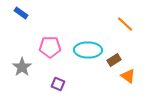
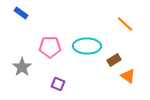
cyan ellipse: moved 1 px left, 4 px up
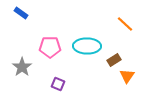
orange triangle: moved 1 px left; rotated 28 degrees clockwise
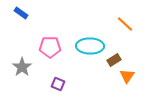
cyan ellipse: moved 3 px right
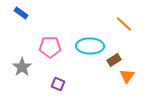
orange line: moved 1 px left
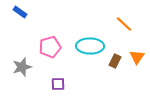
blue rectangle: moved 1 px left, 1 px up
pink pentagon: rotated 15 degrees counterclockwise
brown rectangle: moved 1 px right, 1 px down; rotated 32 degrees counterclockwise
gray star: rotated 18 degrees clockwise
orange triangle: moved 10 px right, 19 px up
purple square: rotated 24 degrees counterclockwise
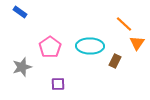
pink pentagon: rotated 20 degrees counterclockwise
orange triangle: moved 14 px up
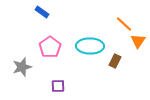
blue rectangle: moved 22 px right
orange triangle: moved 1 px right, 2 px up
purple square: moved 2 px down
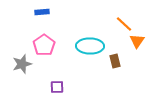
blue rectangle: rotated 40 degrees counterclockwise
orange triangle: moved 1 px left
pink pentagon: moved 6 px left, 2 px up
brown rectangle: rotated 40 degrees counterclockwise
gray star: moved 3 px up
purple square: moved 1 px left, 1 px down
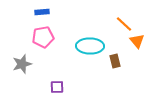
orange triangle: rotated 14 degrees counterclockwise
pink pentagon: moved 1 px left, 8 px up; rotated 25 degrees clockwise
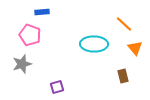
pink pentagon: moved 13 px left, 2 px up; rotated 30 degrees clockwise
orange triangle: moved 2 px left, 7 px down
cyan ellipse: moved 4 px right, 2 px up
brown rectangle: moved 8 px right, 15 px down
purple square: rotated 16 degrees counterclockwise
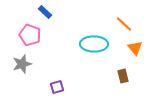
blue rectangle: moved 3 px right; rotated 48 degrees clockwise
